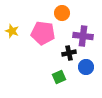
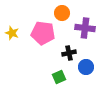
yellow star: moved 2 px down
purple cross: moved 2 px right, 8 px up
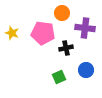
black cross: moved 3 px left, 5 px up
blue circle: moved 3 px down
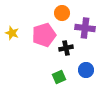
pink pentagon: moved 1 px right, 2 px down; rotated 25 degrees counterclockwise
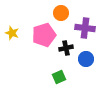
orange circle: moved 1 px left
blue circle: moved 11 px up
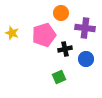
black cross: moved 1 px left, 1 px down
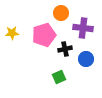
purple cross: moved 2 px left
yellow star: rotated 24 degrees counterclockwise
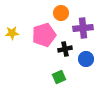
purple cross: rotated 12 degrees counterclockwise
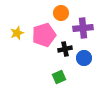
yellow star: moved 5 px right; rotated 16 degrees counterclockwise
blue circle: moved 2 px left, 1 px up
